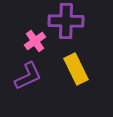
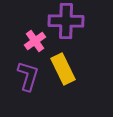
yellow rectangle: moved 13 px left
purple L-shape: rotated 48 degrees counterclockwise
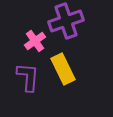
purple cross: rotated 20 degrees counterclockwise
purple L-shape: moved 1 px down; rotated 12 degrees counterclockwise
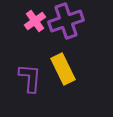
pink cross: moved 20 px up
purple L-shape: moved 2 px right, 1 px down
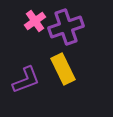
purple cross: moved 6 px down
purple L-shape: moved 4 px left, 2 px down; rotated 64 degrees clockwise
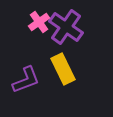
pink cross: moved 4 px right, 1 px down
purple cross: rotated 36 degrees counterclockwise
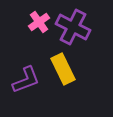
purple cross: moved 7 px right; rotated 8 degrees counterclockwise
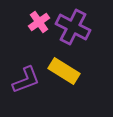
yellow rectangle: moved 1 px right, 2 px down; rotated 32 degrees counterclockwise
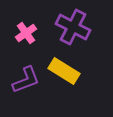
pink cross: moved 13 px left, 11 px down
